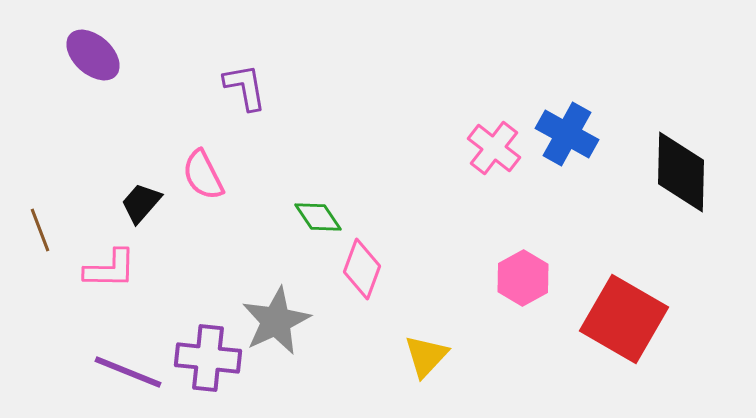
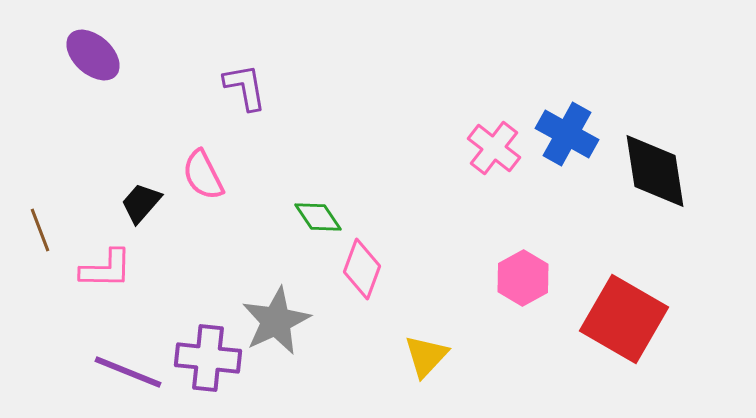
black diamond: moved 26 px left, 1 px up; rotated 10 degrees counterclockwise
pink L-shape: moved 4 px left
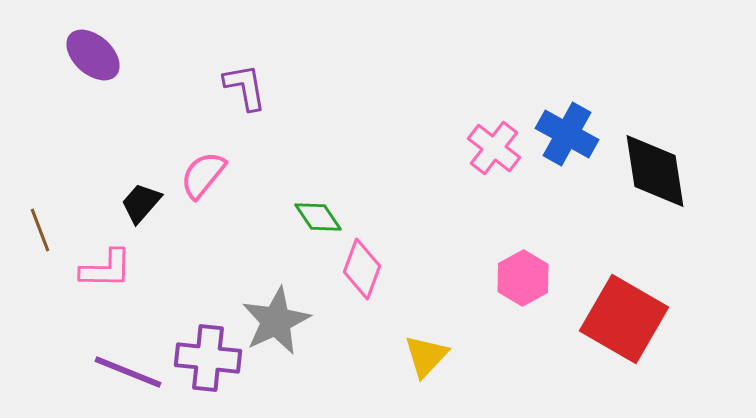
pink semicircle: rotated 66 degrees clockwise
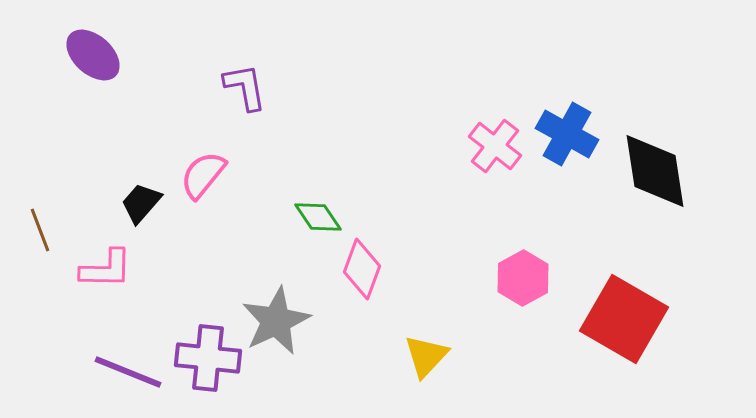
pink cross: moved 1 px right, 2 px up
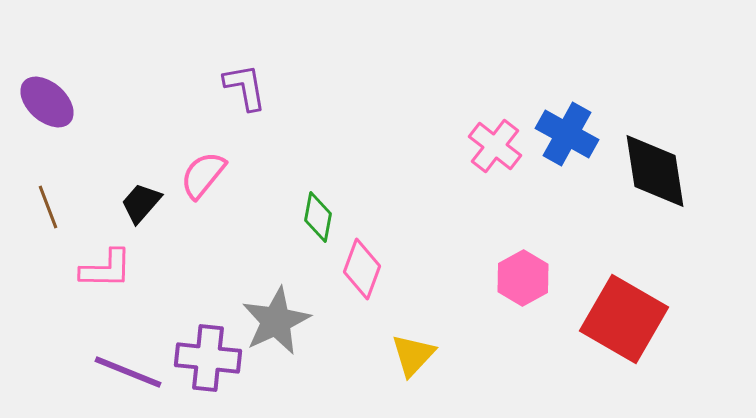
purple ellipse: moved 46 px left, 47 px down
green diamond: rotated 45 degrees clockwise
brown line: moved 8 px right, 23 px up
yellow triangle: moved 13 px left, 1 px up
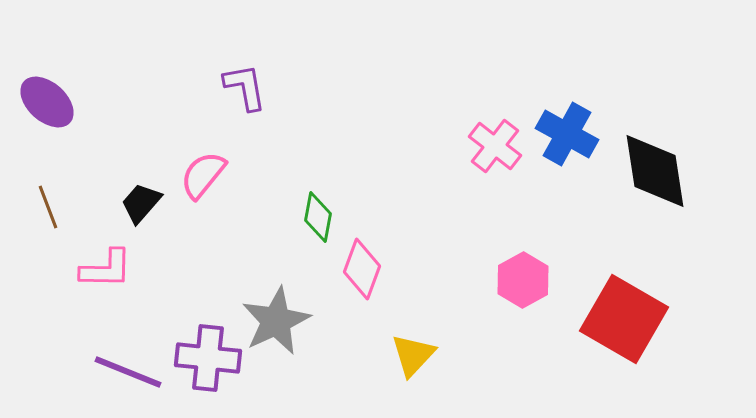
pink hexagon: moved 2 px down
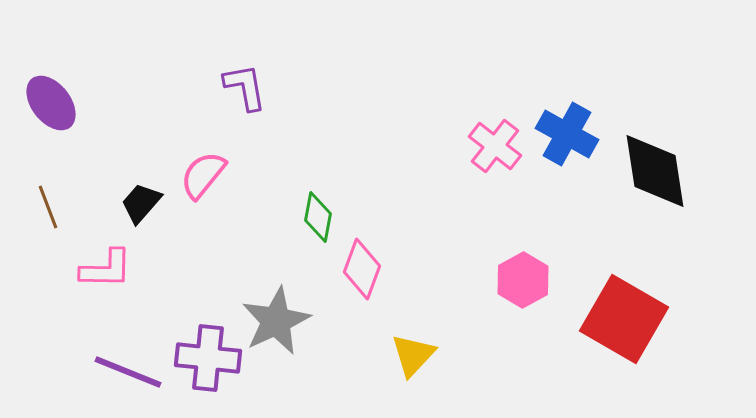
purple ellipse: moved 4 px right, 1 px down; rotated 10 degrees clockwise
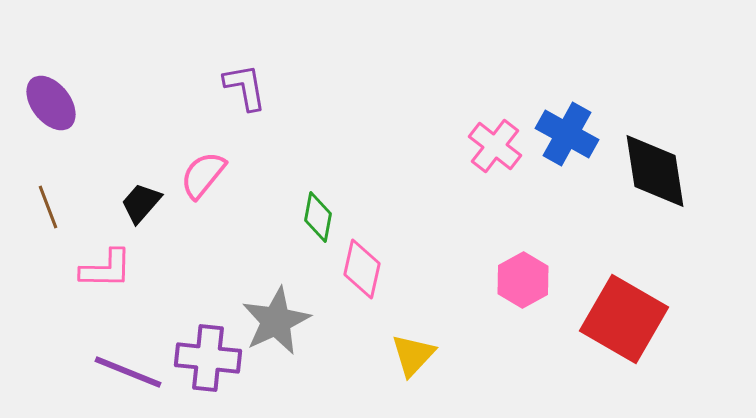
pink diamond: rotated 8 degrees counterclockwise
